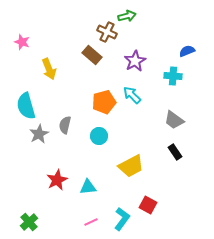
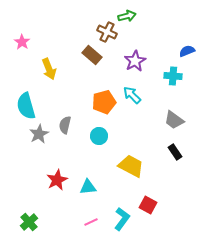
pink star: rotated 14 degrees clockwise
yellow trapezoid: rotated 124 degrees counterclockwise
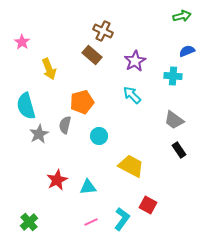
green arrow: moved 55 px right
brown cross: moved 4 px left, 1 px up
orange pentagon: moved 22 px left
black rectangle: moved 4 px right, 2 px up
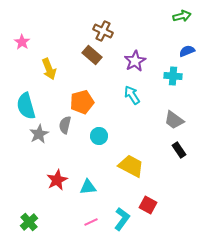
cyan arrow: rotated 12 degrees clockwise
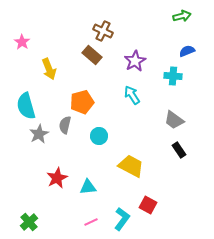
red star: moved 2 px up
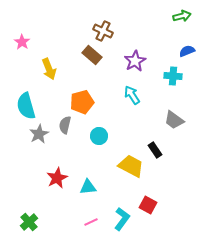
black rectangle: moved 24 px left
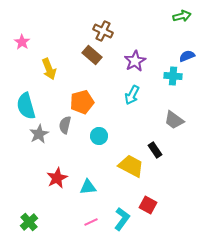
blue semicircle: moved 5 px down
cyan arrow: rotated 120 degrees counterclockwise
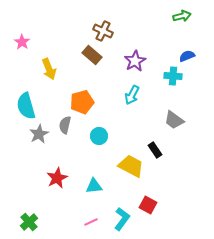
cyan triangle: moved 6 px right, 1 px up
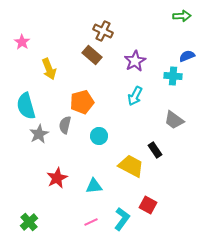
green arrow: rotated 12 degrees clockwise
cyan arrow: moved 3 px right, 1 px down
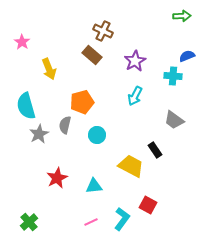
cyan circle: moved 2 px left, 1 px up
